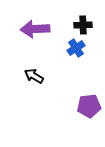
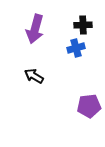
purple arrow: rotated 72 degrees counterclockwise
blue cross: rotated 18 degrees clockwise
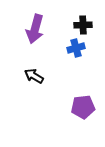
purple pentagon: moved 6 px left, 1 px down
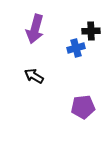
black cross: moved 8 px right, 6 px down
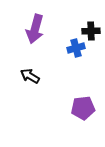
black arrow: moved 4 px left
purple pentagon: moved 1 px down
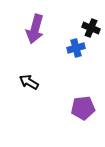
black cross: moved 3 px up; rotated 24 degrees clockwise
black arrow: moved 1 px left, 6 px down
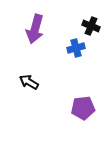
black cross: moved 2 px up
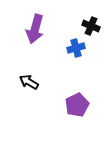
purple pentagon: moved 6 px left, 3 px up; rotated 20 degrees counterclockwise
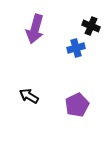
black arrow: moved 14 px down
